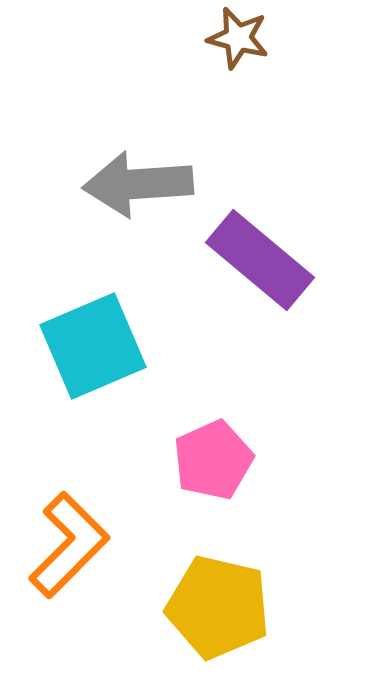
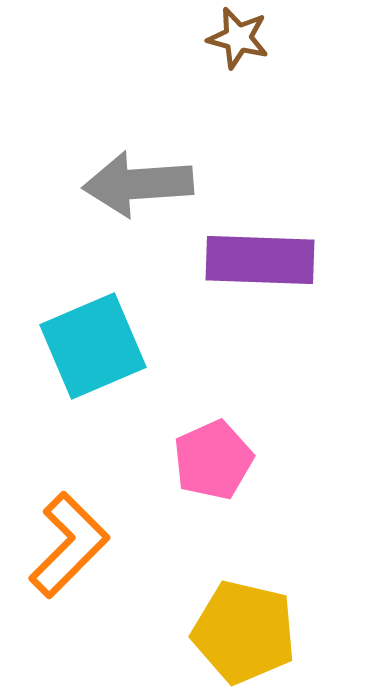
purple rectangle: rotated 38 degrees counterclockwise
yellow pentagon: moved 26 px right, 25 px down
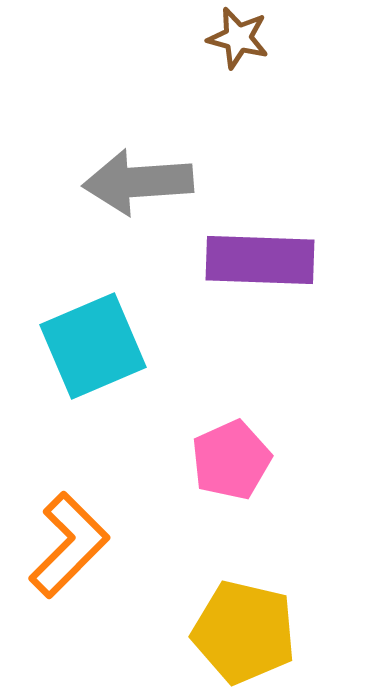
gray arrow: moved 2 px up
pink pentagon: moved 18 px right
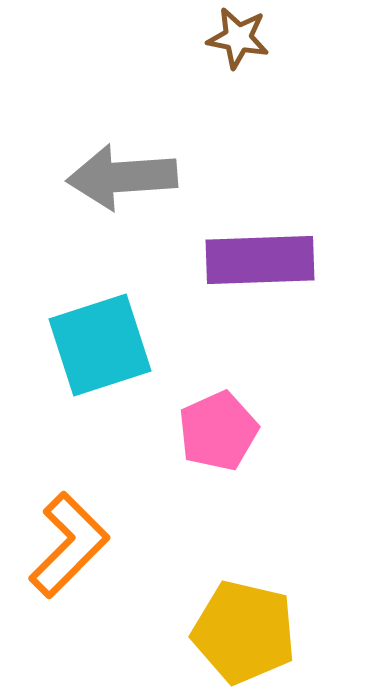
brown star: rotated 4 degrees counterclockwise
gray arrow: moved 16 px left, 5 px up
purple rectangle: rotated 4 degrees counterclockwise
cyan square: moved 7 px right, 1 px up; rotated 5 degrees clockwise
pink pentagon: moved 13 px left, 29 px up
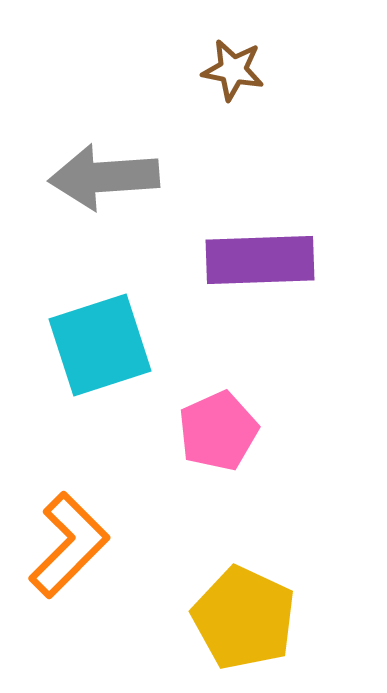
brown star: moved 5 px left, 32 px down
gray arrow: moved 18 px left
yellow pentagon: moved 14 px up; rotated 12 degrees clockwise
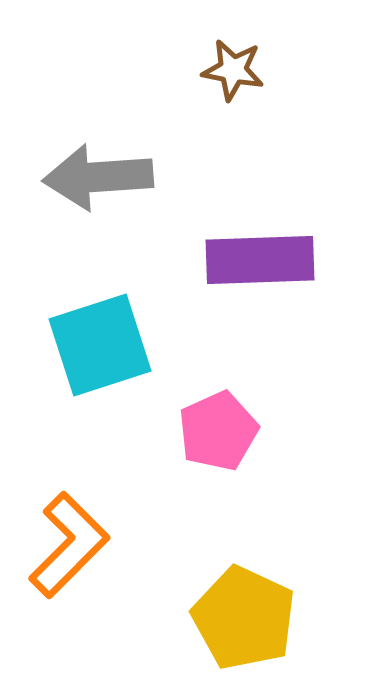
gray arrow: moved 6 px left
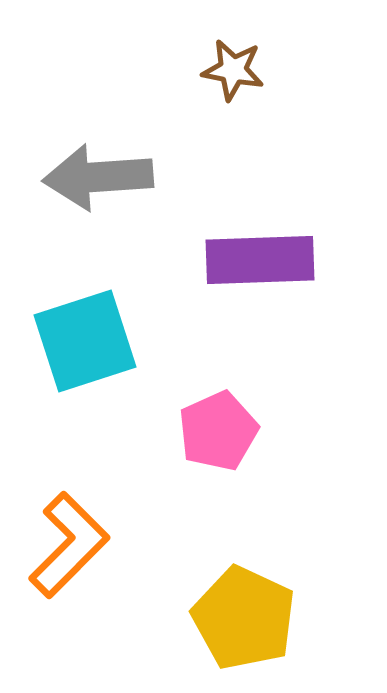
cyan square: moved 15 px left, 4 px up
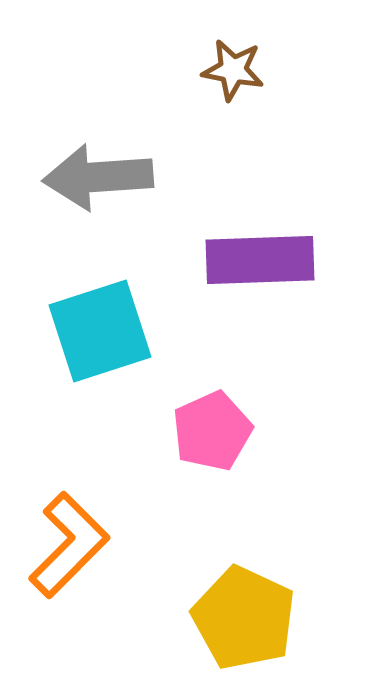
cyan square: moved 15 px right, 10 px up
pink pentagon: moved 6 px left
